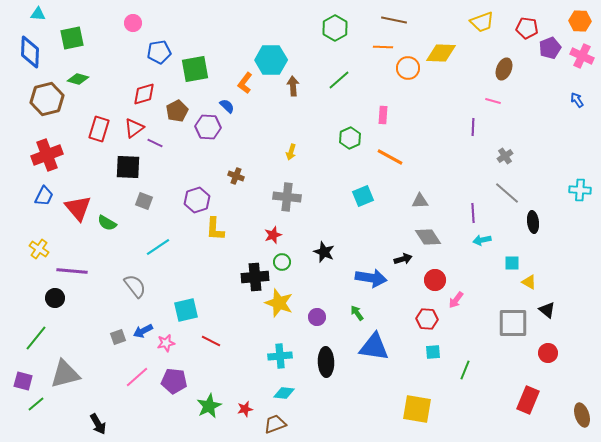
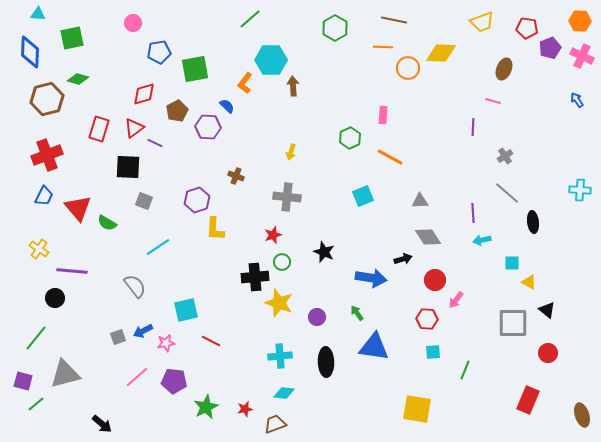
green line at (339, 80): moved 89 px left, 61 px up
green star at (209, 406): moved 3 px left, 1 px down
black arrow at (98, 424): moved 4 px right; rotated 20 degrees counterclockwise
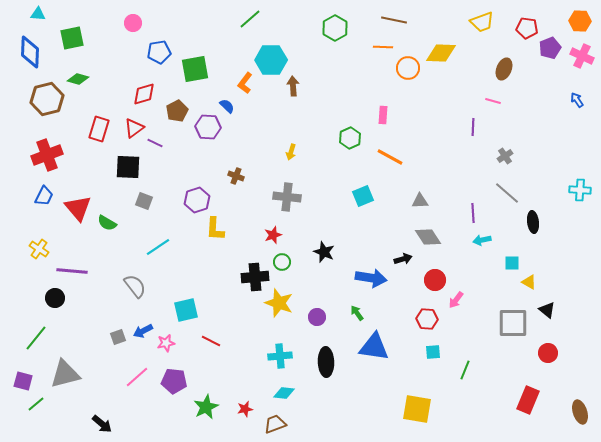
brown ellipse at (582, 415): moved 2 px left, 3 px up
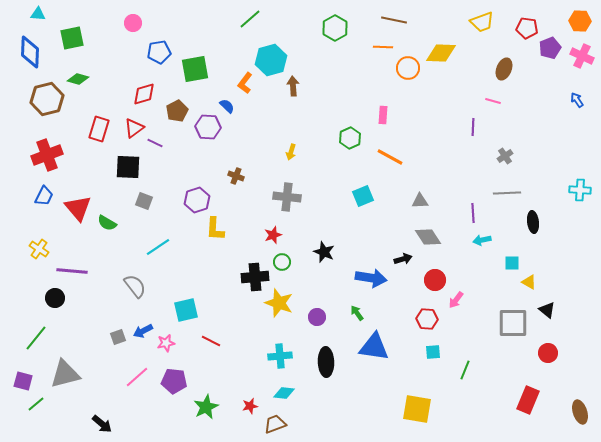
cyan hexagon at (271, 60): rotated 16 degrees counterclockwise
gray line at (507, 193): rotated 44 degrees counterclockwise
red star at (245, 409): moved 5 px right, 3 px up
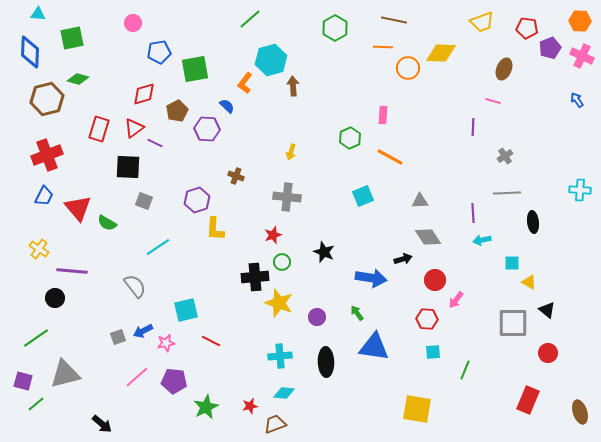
purple hexagon at (208, 127): moved 1 px left, 2 px down
green line at (36, 338): rotated 16 degrees clockwise
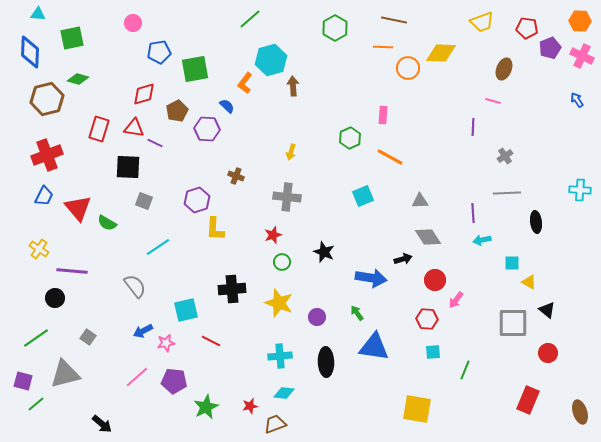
red triangle at (134, 128): rotated 45 degrees clockwise
black ellipse at (533, 222): moved 3 px right
black cross at (255, 277): moved 23 px left, 12 px down
gray square at (118, 337): moved 30 px left; rotated 35 degrees counterclockwise
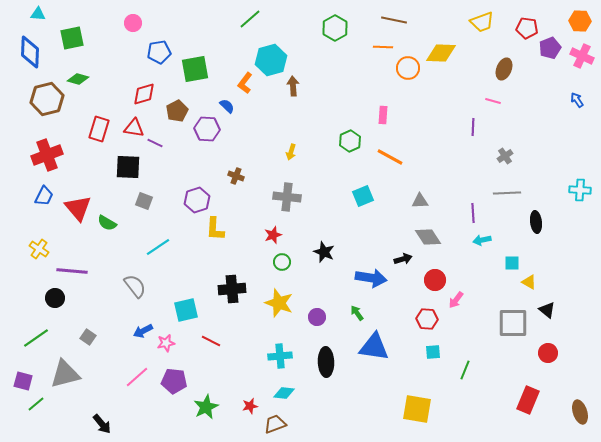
green hexagon at (350, 138): moved 3 px down
black arrow at (102, 424): rotated 10 degrees clockwise
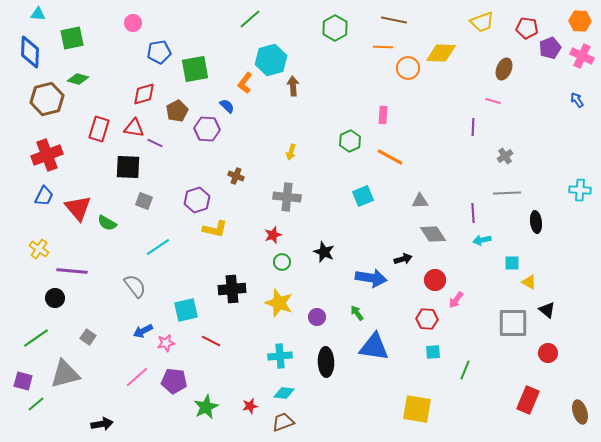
yellow L-shape at (215, 229): rotated 80 degrees counterclockwise
gray diamond at (428, 237): moved 5 px right, 3 px up
black arrow at (102, 424): rotated 60 degrees counterclockwise
brown trapezoid at (275, 424): moved 8 px right, 2 px up
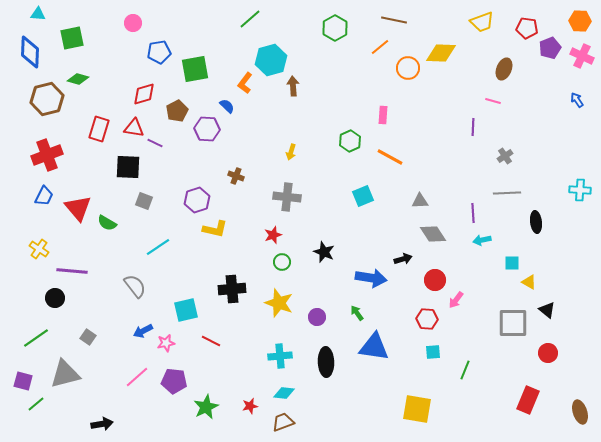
orange line at (383, 47): moved 3 px left; rotated 42 degrees counterclockwise
